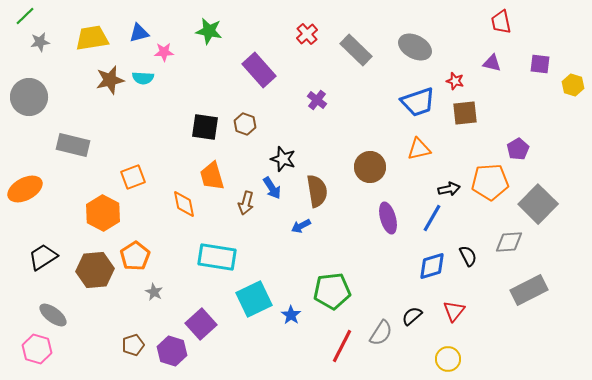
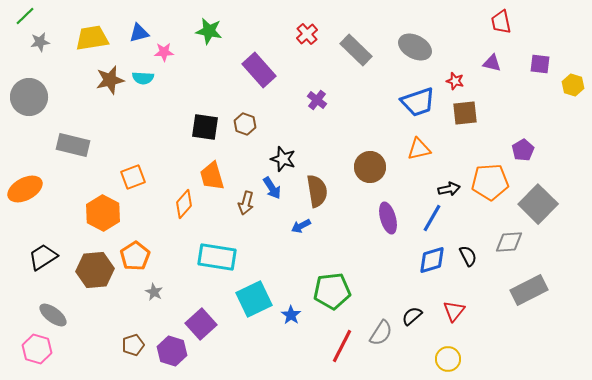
purple pentagon at (518, 149): moved 5 px right, 1 px down
orange diamond at (184, 204): rotated 52 degrees clockwise
blue diamond at (432, 266): moved 6 px up
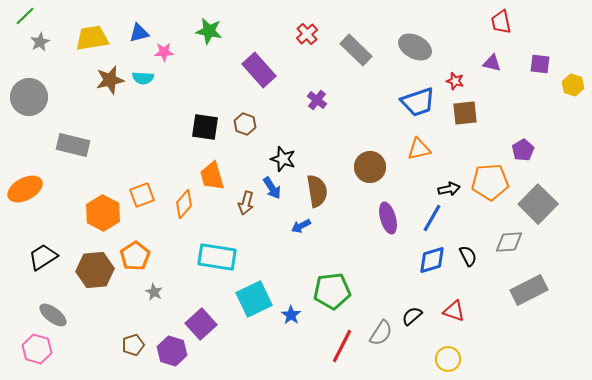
gray star at (40, 42): rotated 18 degrees counterclockwise
orange square at (133, 177): moved 9 px right, 18 px down
red triangle at (454, 311): rotated 50 degrees counterclockwise
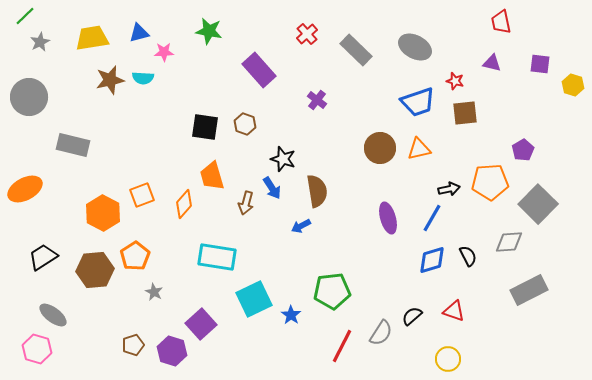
brown circle at (370, 167): moved 10 px right, 19 px up
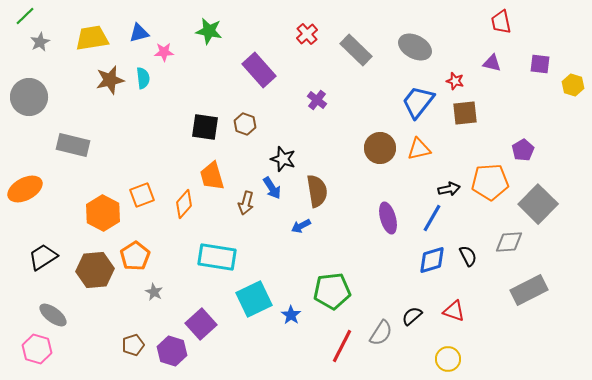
cyan semicircle at (143, 78): rotated 100 degrees counterclockwise
blue trapezoid at (418, 102): rotated 147 degrees clockwise
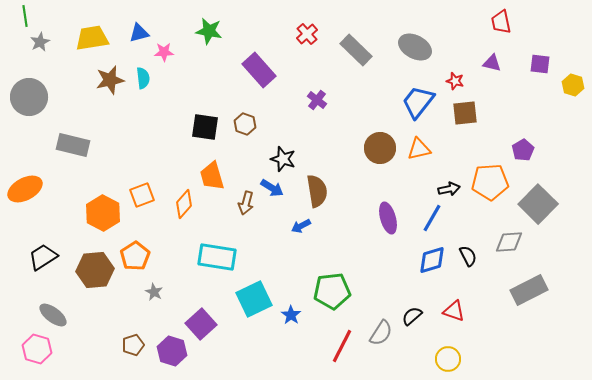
green line at (25, 16): rotated 55 degrees counterclockwise
blue arrow at (272, 188): rotated 25 degrees counterclockwise
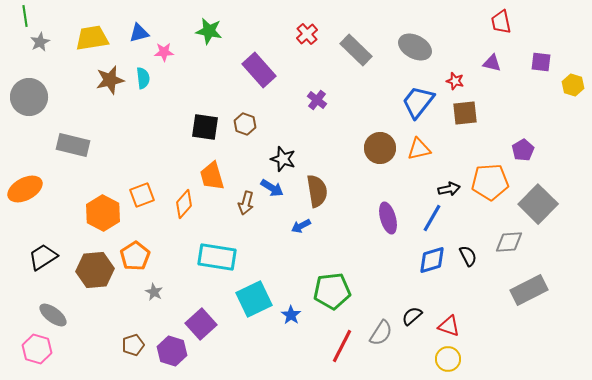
purple square at (540, 64): moved 1 px right, 2 px up
red triangle at (454, 311): moved 5 px left, 15 px down
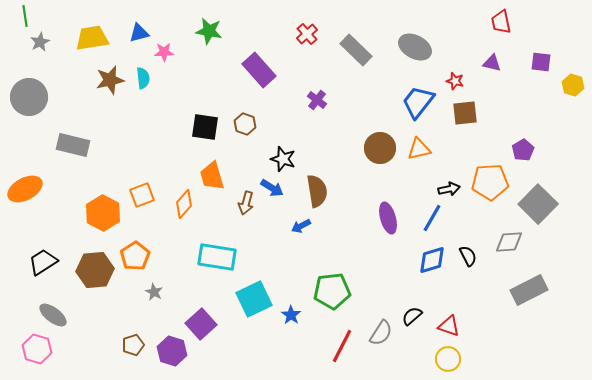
black trapezoid at (43, 257): moved 5 px down
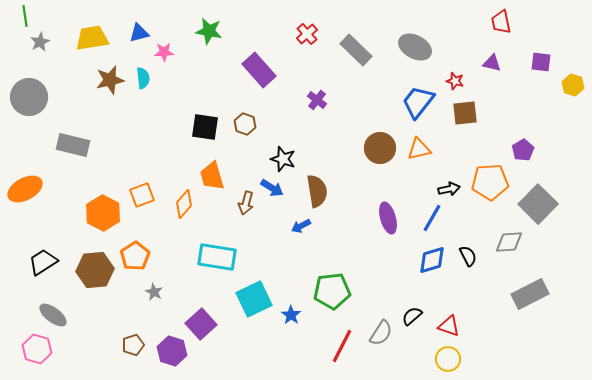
gray rectangle at (529, 290): moved 1 px right, 4 px down
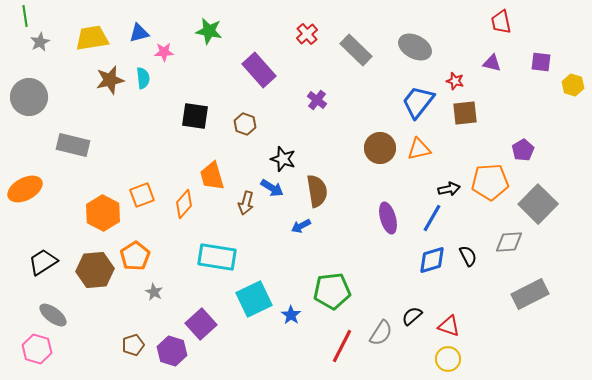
black square at (205, 127): moved 10 px left, 11 px up
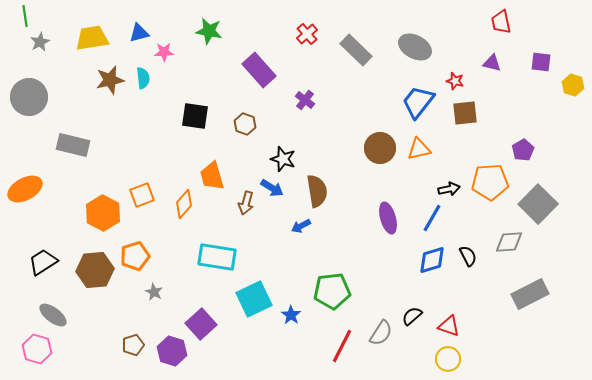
purple cross at (317, 100): moved 12 px left
orange pentagon at (135, 256): rotated 16 degrees clockwise
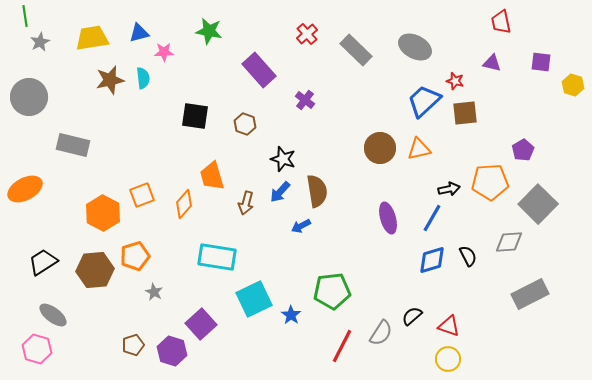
blue trapezoid at (418, 102): moved 6 px right, 1 px up; rotated 9 degrees clockwise
blue arrow at (272, 188): moved 8 px right, 4 px down; rotated 100 degrees clockwise
